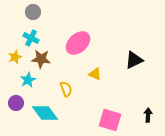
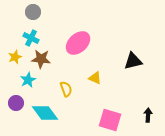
black triangle: moved 1 px left, 1 px down; rotated 12 degrees clockwise
yellow triangle: moved 4 px down
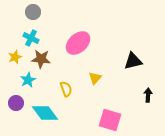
yellow triangle: rotated 48 degrees clockwise
black arrow: moved 20 px up
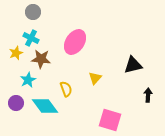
pink ellipse: moved 3 px left, 1 px up; rotated 15 degrees counterclockwise
yellow star: moved 1 px right, 4 px up
black triangle: moved 4 px down
cyan diamond: moved 7 px up
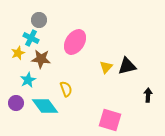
gray circle: moved 6 px right, 8 px down
yellow star: moved 2 px right
black triangle: moved 6 px left, 1 px down
yellow triangle: moved 11 px right, 11 px up
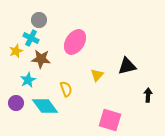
yellow star: moved 2 px left, 2 px up
yellow triangle: moved 9 px left, 8 px down
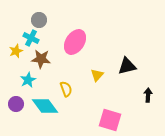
purple circle: moved 1 px down
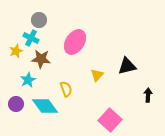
pink square: rotated 25 degrees clockwise
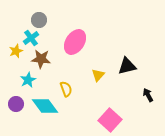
cyan cross: rotated 28 degrees clockwise
yellow triangle: moved 1 px right
black arrow: rotated 32 degrees counterclockwise
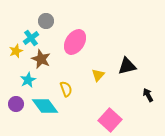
gray circle: moved 7 px right, 1 px down
brown star: rotated 18 degrees clockwise
